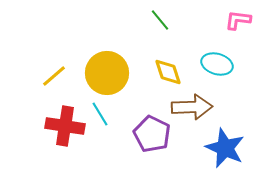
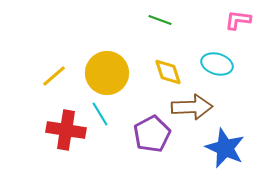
green line: rotated 30 degrees counterclockwise
red cross: moved 1 px right, 4 px down
purple pentagon: rotated 18 degrees clockwise
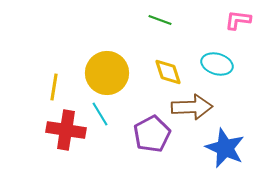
yellow line: moved 11 px down; rotated 40 degrees counterclockwise
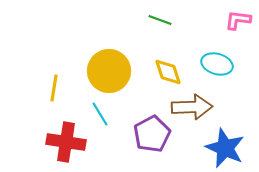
yellow circle: moved 2 px right, 2 px up
yellow line: moved 1 px down
red cross: moved 12 px down
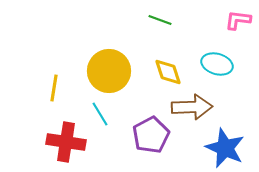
purple pentagon: moved 1 px left, 1 px down
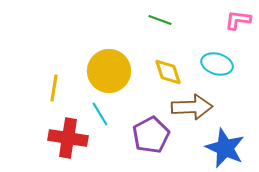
red cross: moved 2 px right, 4 px up
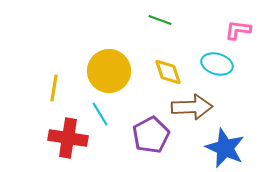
pink L-shape: moved 10 px down
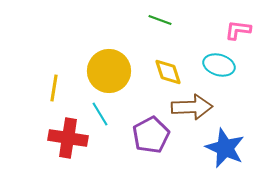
cyan ellipse: moved 2 px right, 1 px down
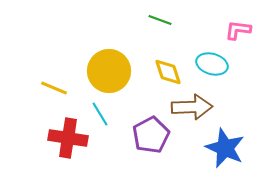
cyan ellipse: moved 7 px left, 1 px up
yellow line: rotated 76 degrees counterclockwise
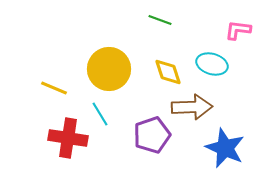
yellow circle: moved 2 px up
purple pentagon: moved 1 px right; rotated 9 degrees clockwise
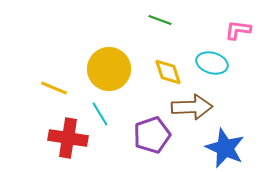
cyan ellipse: moved 1 px up
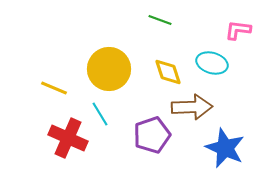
red cross: rotated 15 degrees clockwise
